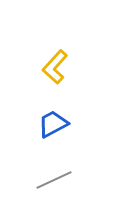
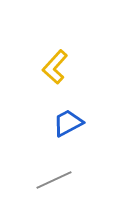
blue trapezoid: moved 15 px right, 1 px up
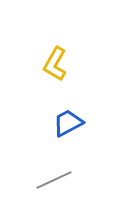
yellow L-shape: moved 3 px up; rotated 12 degrees counterclockwise
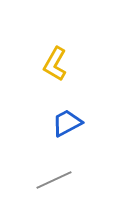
blue trapezoid: moved 1 px left
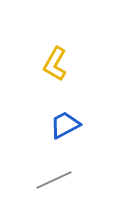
blue trapezoid: moved 2 px left, 2 px down
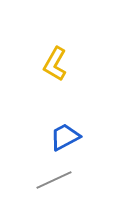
blue trapezoid: moved 12 px down
